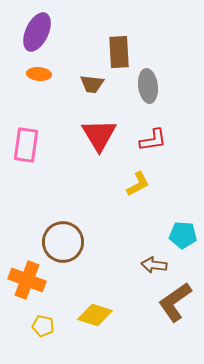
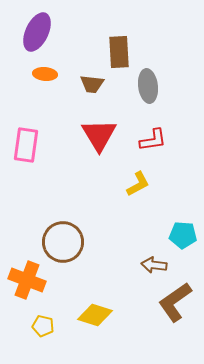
orange ellipse: moved 6 px right
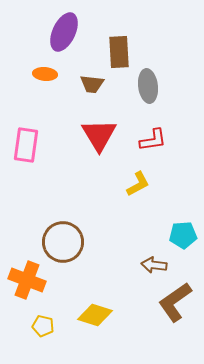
purple ellipse: moved 27 px right
cyan pentagon: rotated 8 degrees counterclockwise
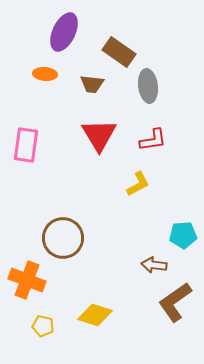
brown rectangle: rotated 52 degrees counterclockwise
brown circle: moved 4 px up
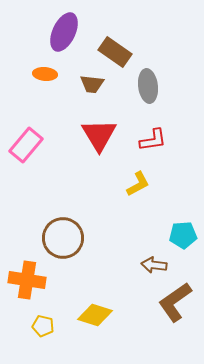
brown rectangle: moved 4 px left
pink rectangle: rotated 32 degrees clockwise
orange cross: rotated 12 degrees counterclockwise
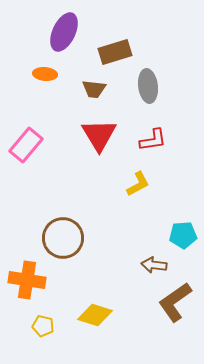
brown rectangle: rotated 52 degrees counterclockwise
brown trapezoid: moved 2 px right, 5 px down
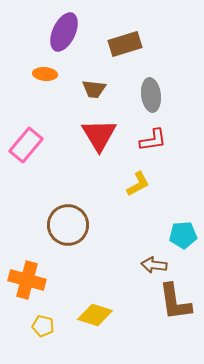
brown rectangle: moved 10 px right, 8 px up
gray ellipse: moved 3 px right, 9 px down
brown circle: moved 5 px right, 13 px up
orange cross: rotated 6 degrees clockwise
brown L-shape: rotated 63 degrees counterclockwise
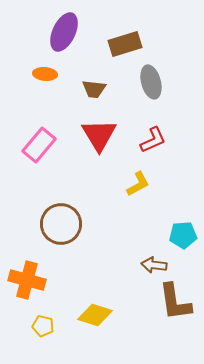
gray ellipse: moved 13 px up; rotated 8 degrees counterclockwise
red L-shape: rotated 16 degrees counterclockwise
pink rectangle: moved 13 px right
brown circle: moved 7 px left, 1 px up
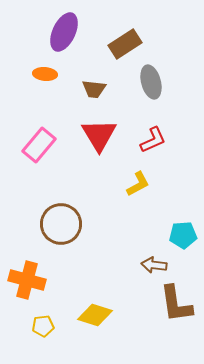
brown rectangle: rotated 16 degrees counterclockwise
brown L-shape: moved 1 px right, 2 px down
yellow pentagon: rotated 20 degrees counterclockwise
